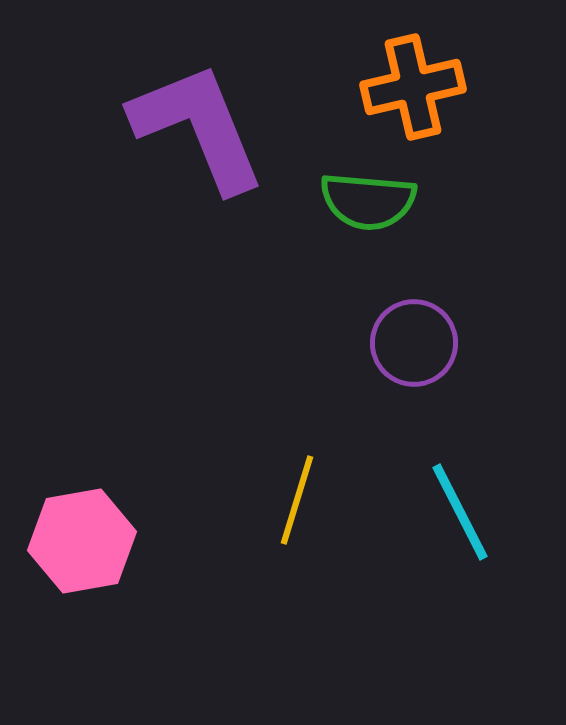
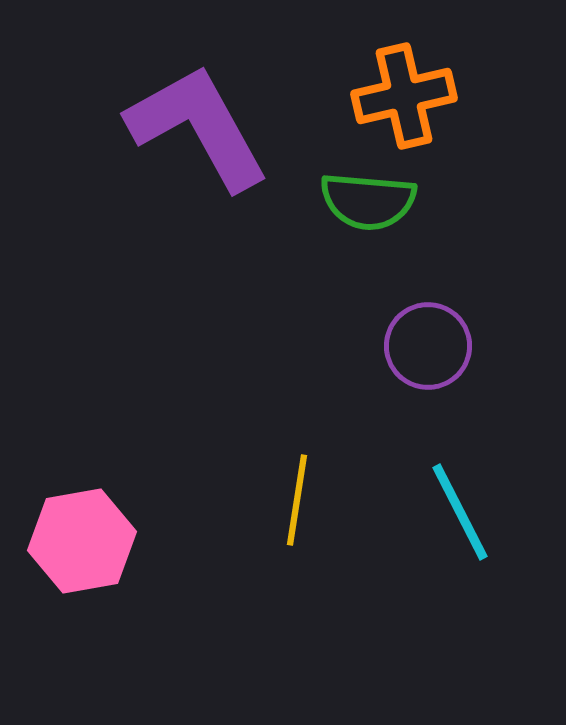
orange cross: moved 9 px left, 9 px down
purple L-shape: rotated 7 degrees counterclockwise
purple circle: moved 14 px right, 3 px down
yellow line: rotated 8 degrees counterclockwise
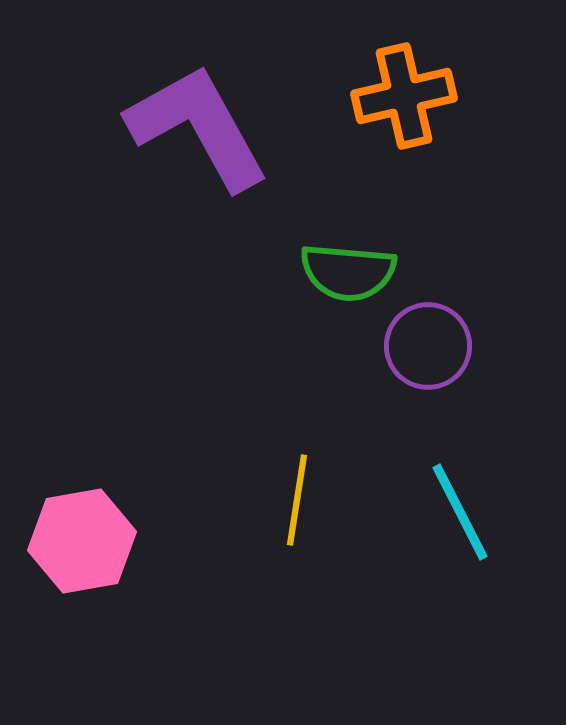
green semicircle: moved 20 px left, 71 px down
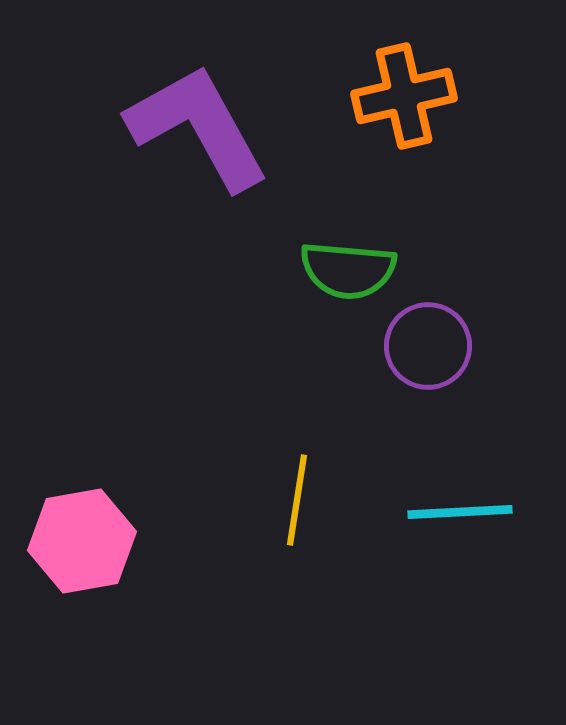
green semicircle: moved 2 px up
cyan line: rotated 66 degrees counterclockwise
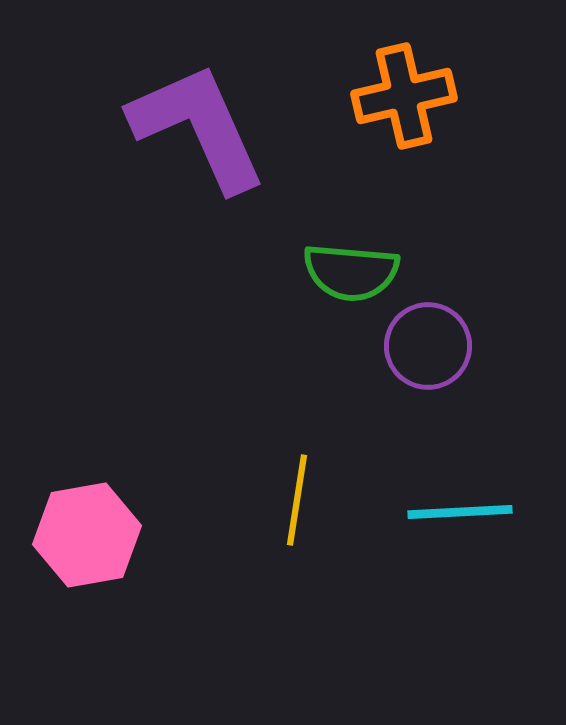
purple L-shape: rotated 5 degrees clockwise
green semicircle: moved 3 px right, 2 px down
pink hexagon: moved 5 px right, 6 px up
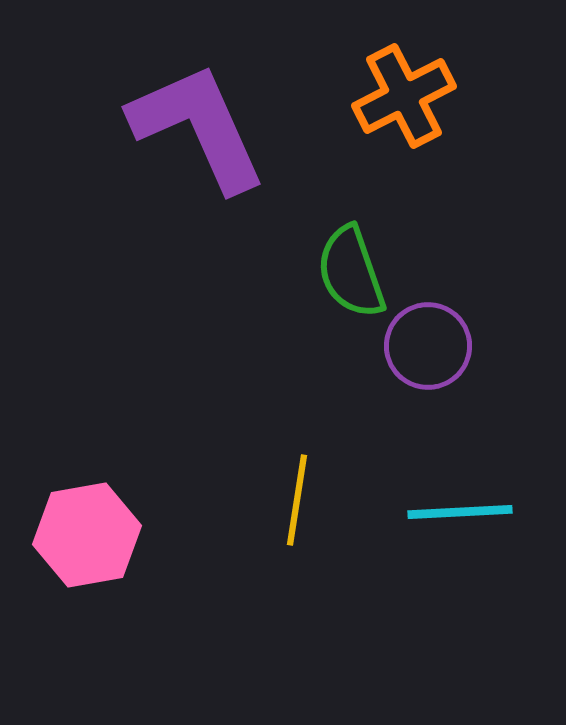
orange cross: rotated 14 degrees counterclockwise
green semicircle: rotated 66 degrees clockwise
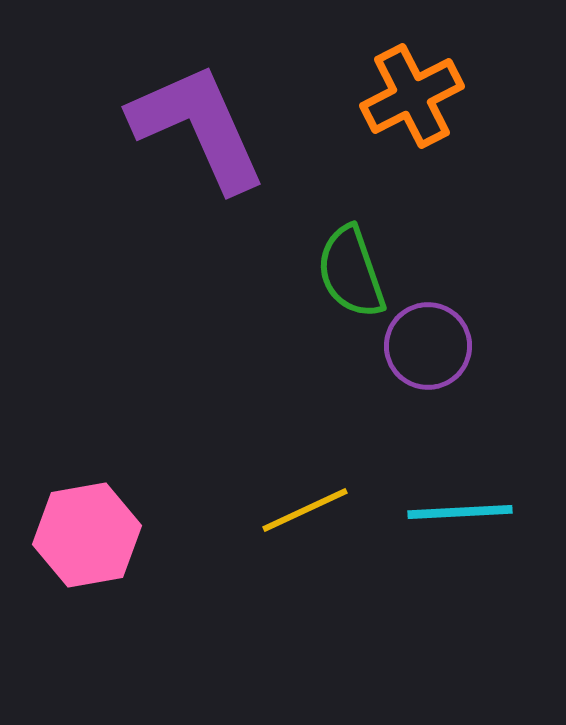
orange cross: moved 8 px right
yellow line: moved 8 px right, 10 px down; rotated 56 degrees clockwise
